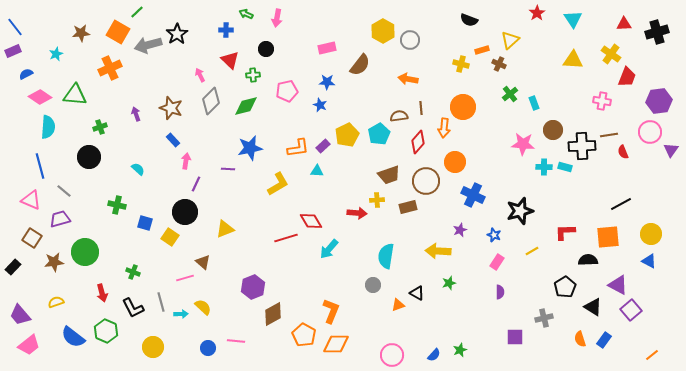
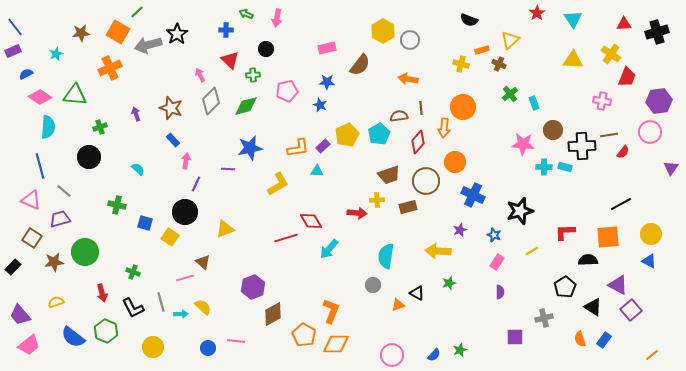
purple triangle at (671, 150): moved 18 px down
red semicircle at (623, 152): rotated 120 degrees counterclockwise
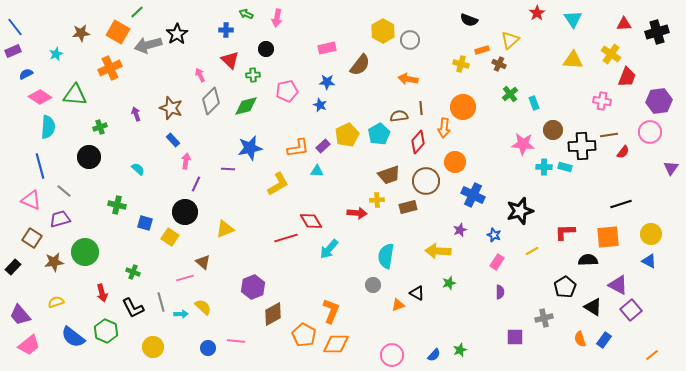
black line at (621, 204): rotated 10 degrees clockwise
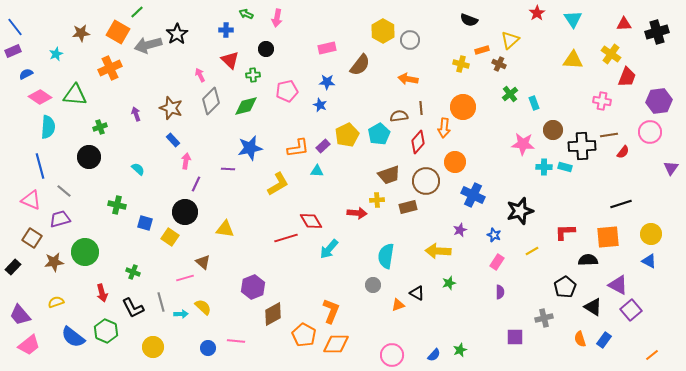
yellow triangle at (225, 229): rotated 30 degrees clockwise
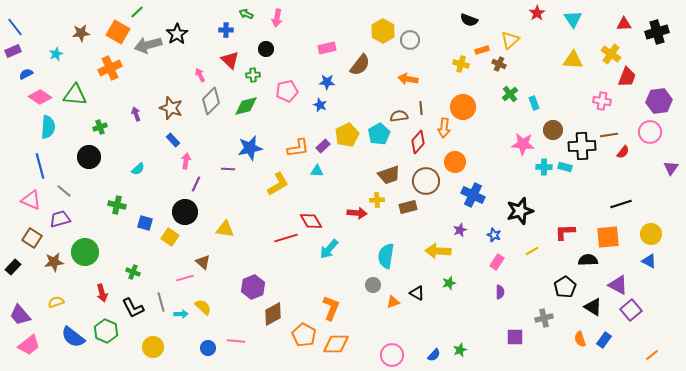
cyan semicircle at (138, 169): rotated 96 degrees clockwise
orange triangle at (398, 305): moved 5 px left, 3 px up
orange L-shape at (331, 311): moved 3 px up
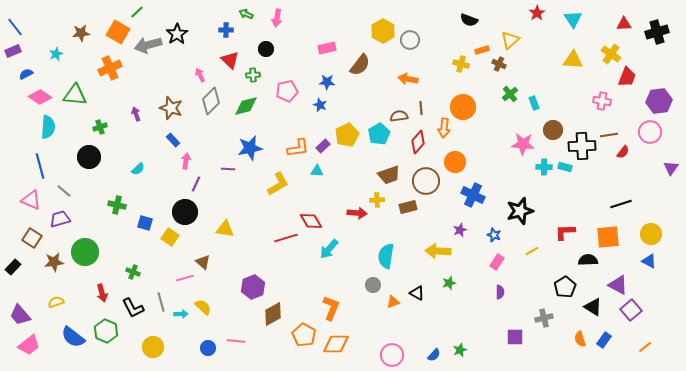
orange line at (652, 355): moved 7 px left, 8 px up
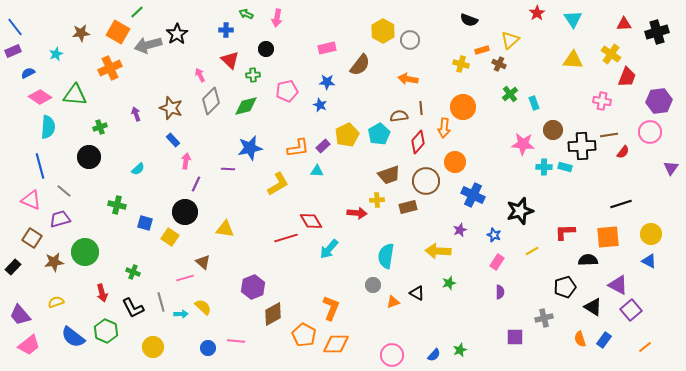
blue semicircle at (26, 74): moved 2 px right, 1 px up
black pentagon at (565, 287): rotated 15 degrees clockwise
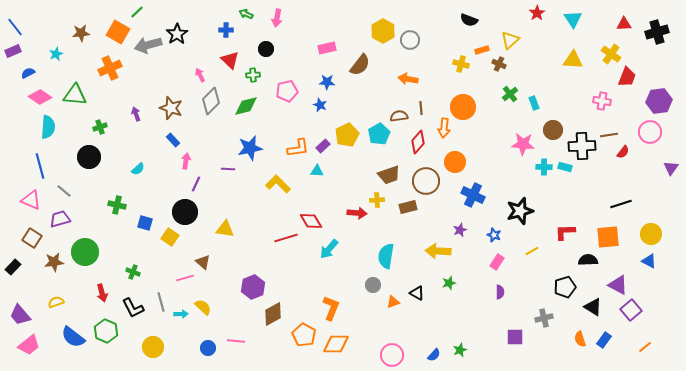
yellow L-shape at (278, 184): rotated 105 degrees counterclockwise
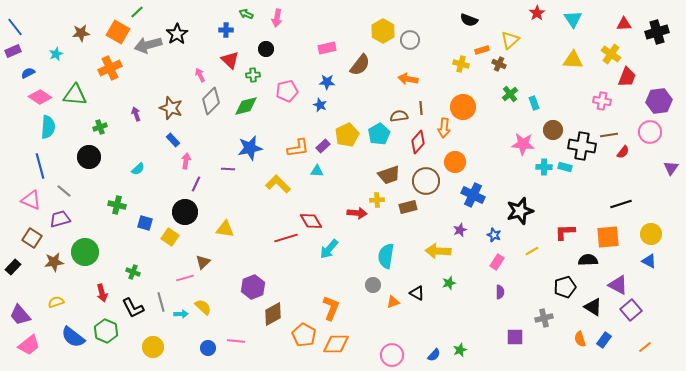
black cross at (582, 146): rotated 12 degrees clockwise
brown triangle at (203, 262): rotated 35 degrees clockwise
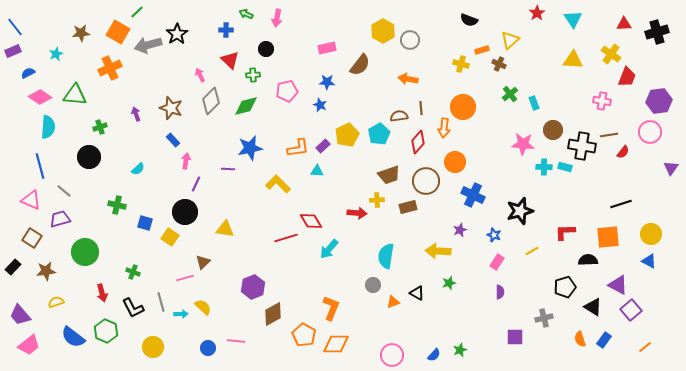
brown star at (54, 262): moved 8 px left, 9 px down
